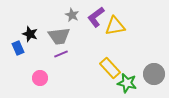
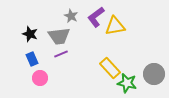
gray star: moved 1 px left, 1 px down
blue rectangle: moved 14 px right, 11 px down
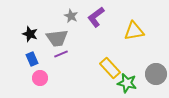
yellow triangle: moved 19 px right, 5 px down
gray trapezoid: moved 2 px left, 2 px down
gray circle: moved 2 px right
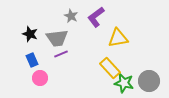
yellow triangle: moved 16 px left, 7 px down
blue rectangle: moved 1 px down
gray circle: moved 7 px left, 7 px down
green star: moved 3 px left
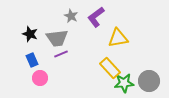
green star: rotated 18 degrees counterclockwise
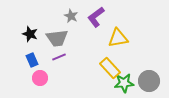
purple line: moved 2 px left, 3 px down
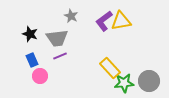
purple L-shape: moved 8 px right, 4 px down
yellow triangle: moved 3 px right, 17 px up
purple line: moved 1 px right, 1 px up
pink circle: moved 2 px up
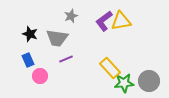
gray star: rotated 24 degrees clockwise
gray trapezoid: rotated 15 degrees clockwise
purple line: moved 6 px right, 3 px down
blue rectangle: moved 4 px left
